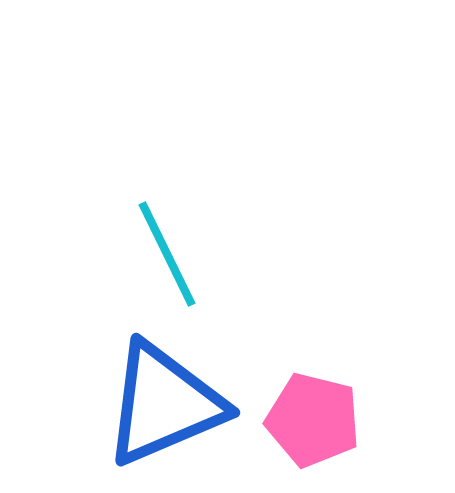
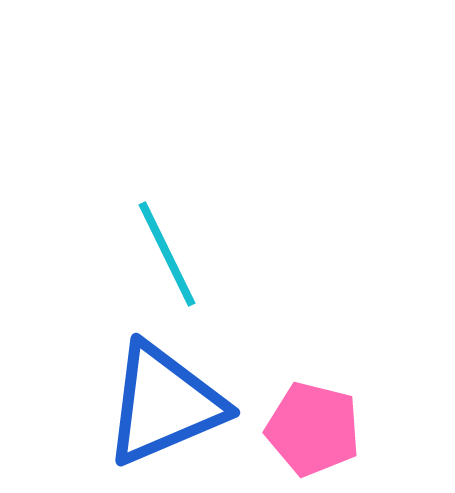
pink pentagon: moved 9 px down
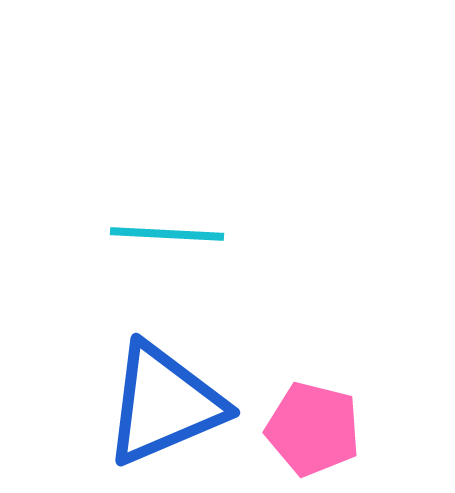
cyan line: moved 20 px up; rotated 61 degrees counterclockwise
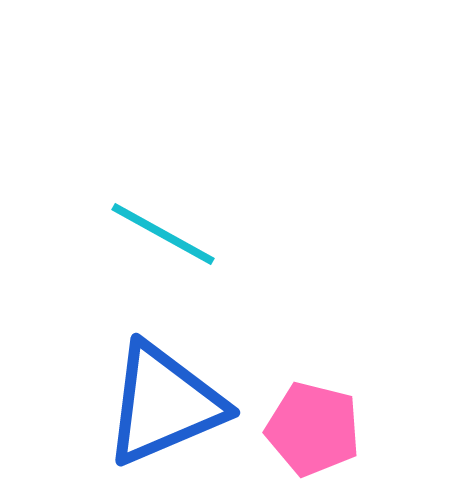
cyan line: moved 4 px left; rotated 26 degrees clockwise
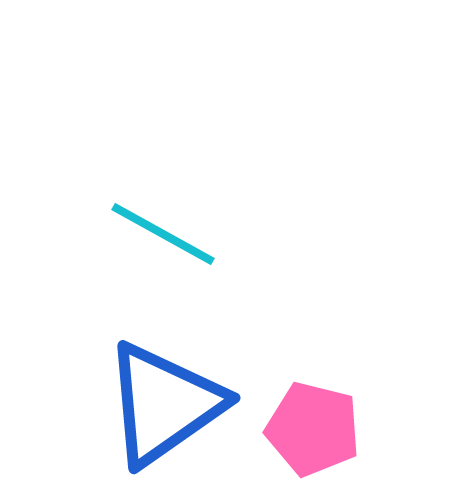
blue triangle: rotated 12 degrees counterclockwise
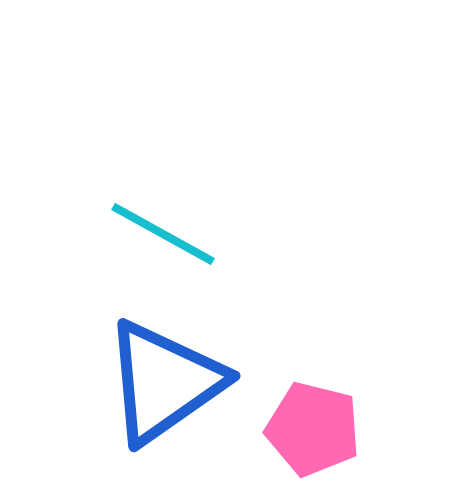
blue triangle: moved 22 px up
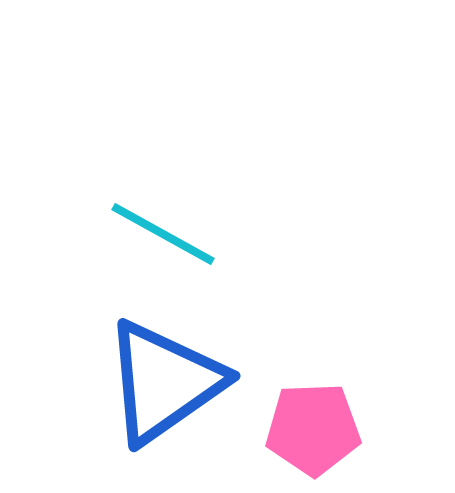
pink pentagon: rotated 16 degrees counterclockwise
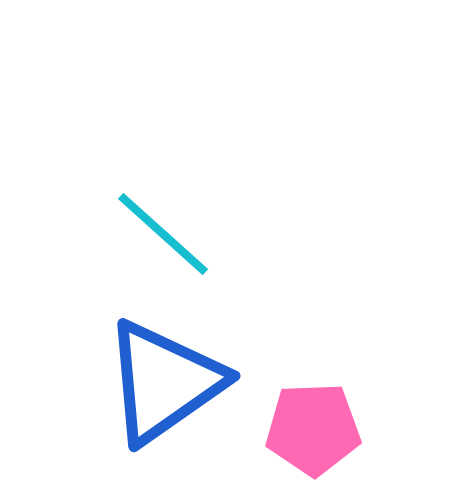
cyan line: rotated 13 degrees clockwise
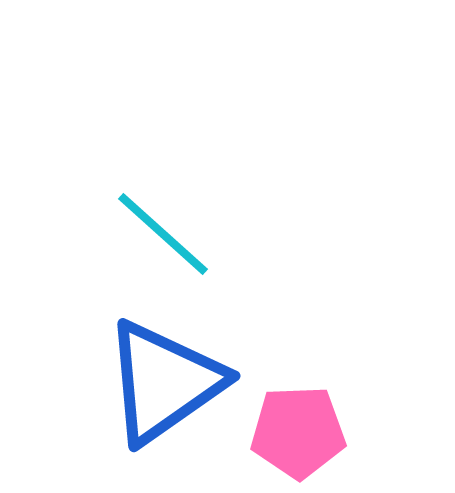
pink pentagon: moved 15 px left, 3 px down
